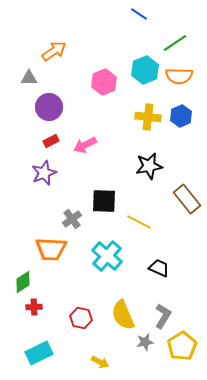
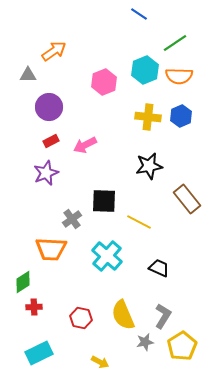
gray triangle: moved 1 px left, 3 px up
purple star: moved 2 px right
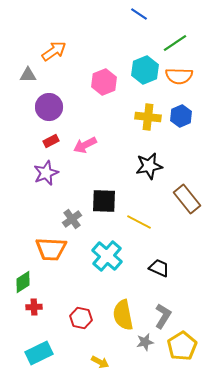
yellow semicircle: rotated 12 degrees clockwise
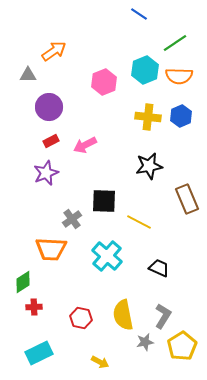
brown rectangle: rotated 16 degrees clockwise
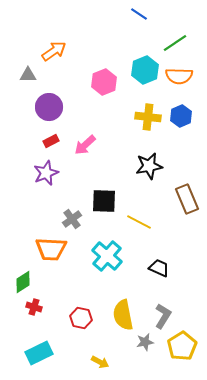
pink arrow: rotated 15 degrees counterclockwise
red cross: rotated 21 degrees clockwise
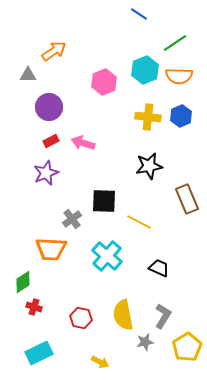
pink arrow: moved 2 px left, 2 px up; rotated 60 degrees clockwise
yellow pentagon: moved 5 px right, 1 px down
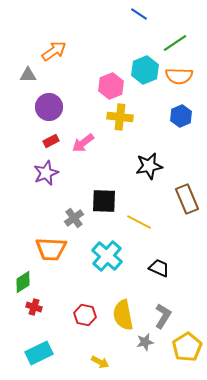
pink hexagon: moved 7 px right, 4 px down
yellow cross: moved 28 px left
pink arrow: rotated 55 degrees counterclockwise
gray cross: moved 2 px right, 1 px up
red hexagon: moved 4 px right, 3 px up
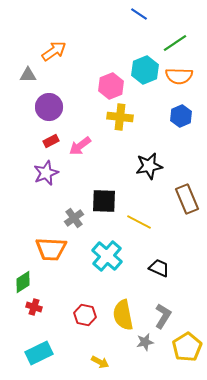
pink arrow: moved 3 px left, 3 px down
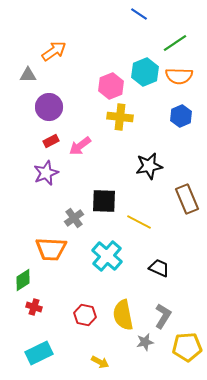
cyan hexagon: moved 2 px down
green diamond: moved 2 px up
yellow pentagon: rotated 28 degrees clockwise
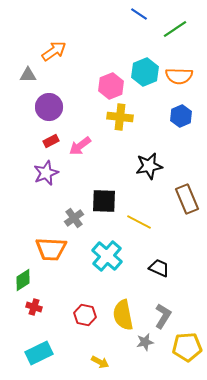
green line: moved 14 px up
